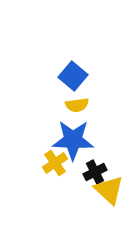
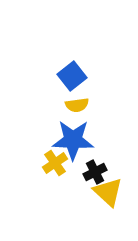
blue square: moved 1 px left; rotated 12 degrees clockwise
yellow triangle: moved 1 px left, 2 px down
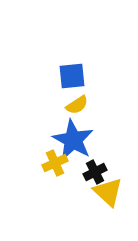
blue square: rotated 32 degrees clockwise
yellow semicircle: rotated 25 degrees counterclockwise
blue star: rotated 27 degrees clockwise
yellow cross: rotated 10 degrees clockwise
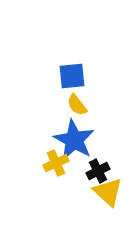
yellow semicircle: rotated 85 degrees clockwise
blue star: moved 1 px right
yellow cross: moved 1 px right
black cross: moved 3 px right, 1 px up
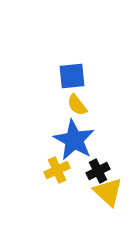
yellow cross: moved 1 px right, 7 px down
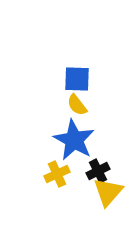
blue square: moved 5 px right, 3 px down; rotated 8 degrees clockwise
yellow cross: moved 4 px down
yellow triangle: rotated 28 degrees clockwise
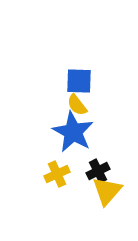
blue square: moved 2 px right, 2 px down
blue star: moved 1 px left, 8 px up
yellow triangle: moved 1 px left, 1 px up
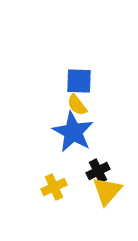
yellow cross: moved 3 px left, 13 px down
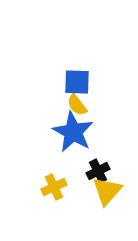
blue square: moved 2 px left, 1 px down
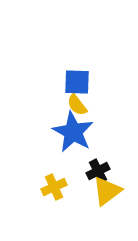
yellow triangle: rotated 12 degrees clockwise
